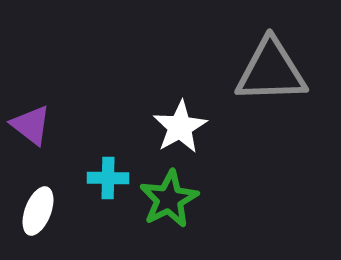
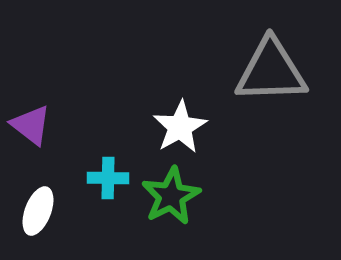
green star: moved 2 px right, 3 px up
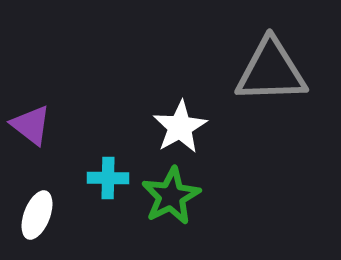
white ellipse: moved 1 px left, 4 px down
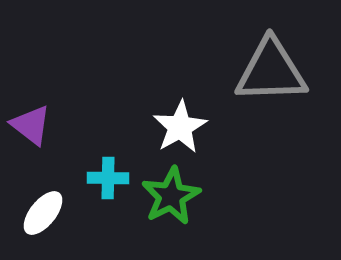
white ellipse: moved 6 px right, 2 px up; rotated 18 degrees clockwise
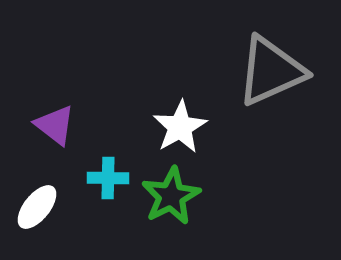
gray triangle: rotated 22 degrees counterclockwise
purple triangle: moved 24 px right
white ellipse: moved 6 px left, 6 px up
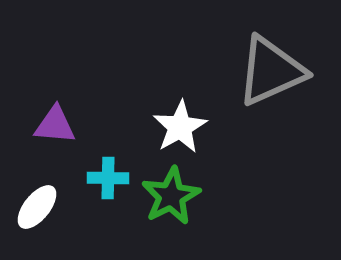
purple triangle: rotated 33 degrees counterclockwise
